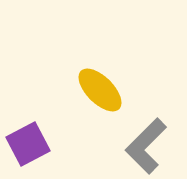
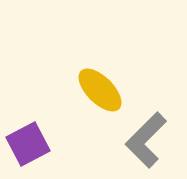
gray L-shape: moved 6 px up
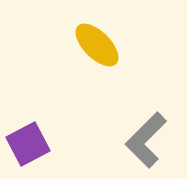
yellow ellipse: moved 3 px left, 45 px up
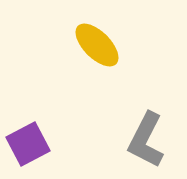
gray L-shape: rotated 18 degrees counterclockwise
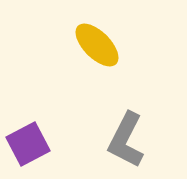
gray L-shape: moved 20 px left
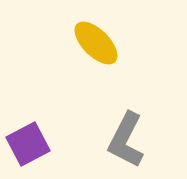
yellow ellipse: moved 1 px left, 2 px up
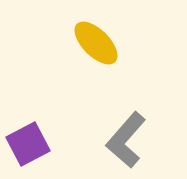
gray L-shape: rotated 14 degrees clockwise
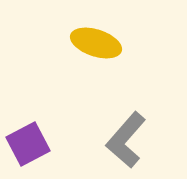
yellow ellipse: rotated 27 degrees counterclockwise
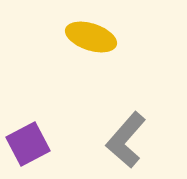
yellow ellipse: moved 5 px left, 6 px up
